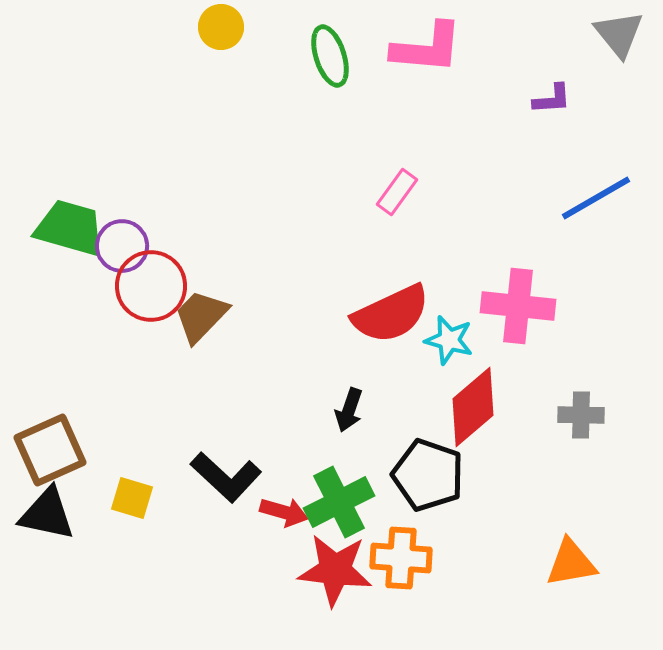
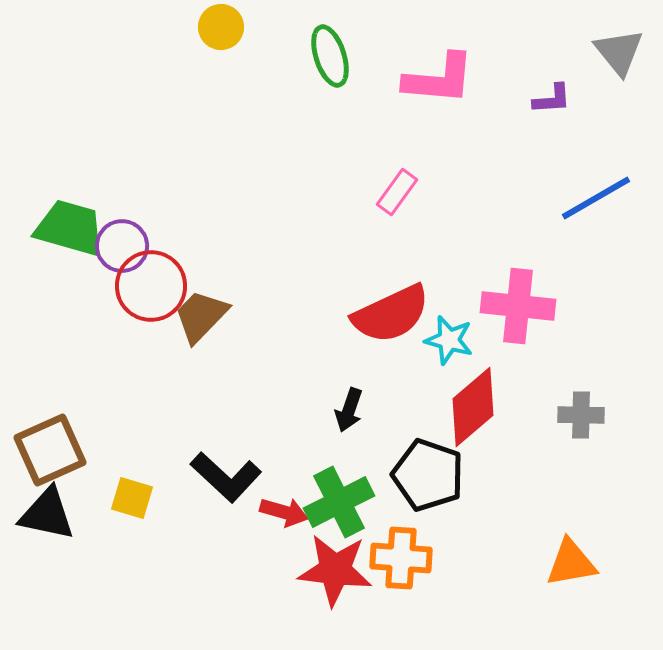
gray triangle: moved 18 px down
pink L-shape: moved 12 px right, 31 px down
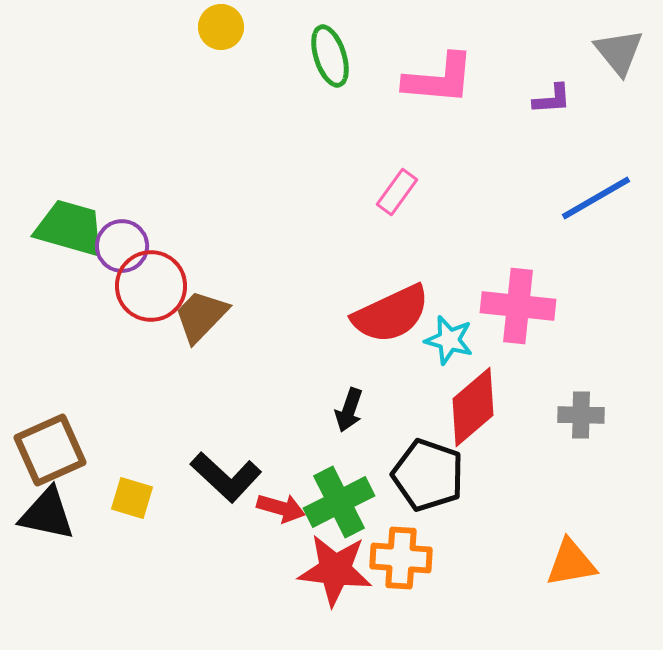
red arrow: moved 3 px left, 4 px up
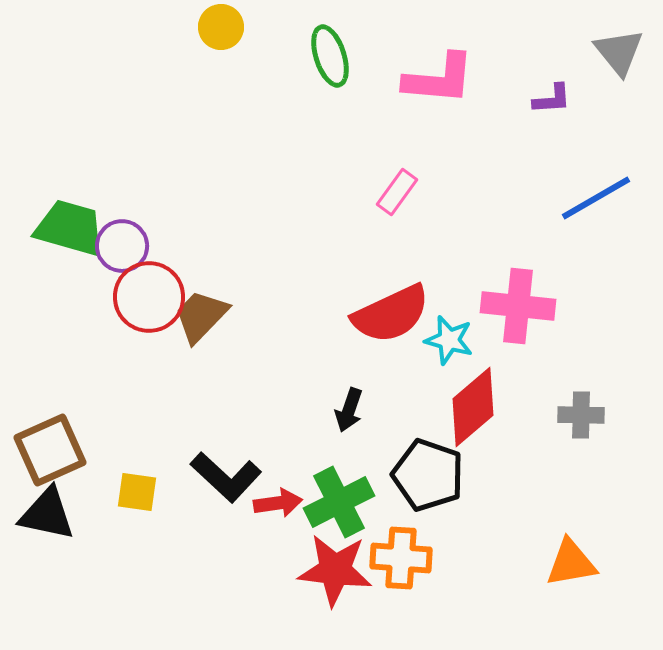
red circle: moved 2 px left, 11 px down
yellow square: moved 5 px right, 6 px up; rotated 9 degrees counterclockwise
red arrow: moved 3 px left, 5 px up; rotated 24 degrees counterclockwise
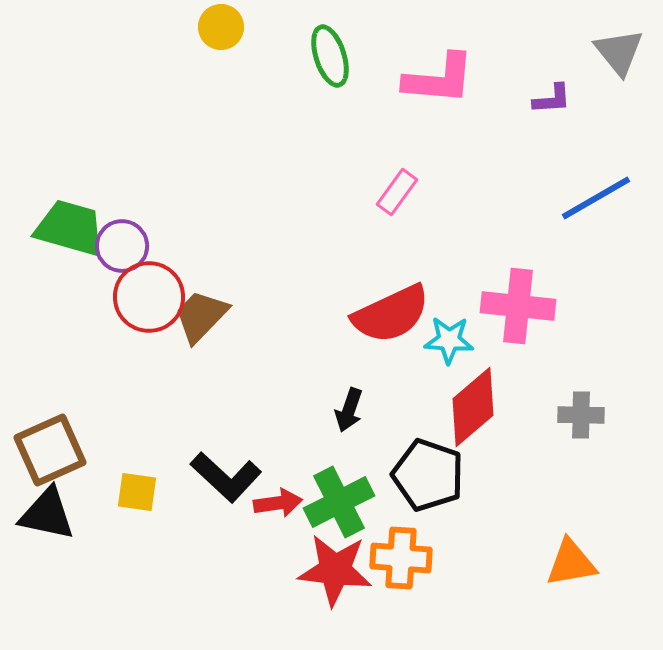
cyan star: rotated 12 degrees counterclockwise
